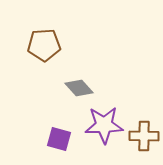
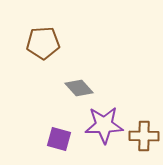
brown pentagon: moved 1 px left, 2 px up
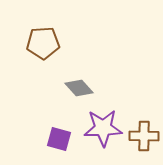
purple star: moved 1 px left, 3 px down
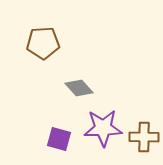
brown cross: moved 1 px down
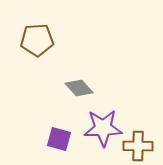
brown pentagon: moved 6 px left, 3 px up
brown cross: moved 6 px left, 9 px down
